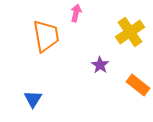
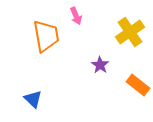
pink arrow: moved 3 px down; rotated 144 degrees clockwise
blue triangle: rotated 18 degrees counterclockwise
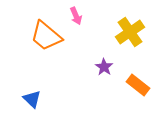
orange trapezoid: rotated 140 degrees clockwise
purple star: moved 4 px right, 2 px down
blue triangle: moved 1 px left
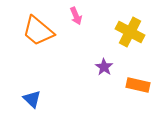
yellow cross: rotated 28 degrees counterclockwise
orange trapezoid: moved 8 px left, 5 px up
orange rectangle: rotated 25 degrees counterclockwise
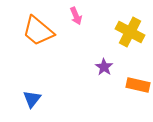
blue triangle: rotated 24 degrees clockwise
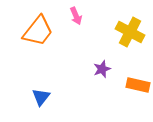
orange trapezoid: rotated 92 degrees counterclockwise
purple star: moved 2 px left, 2 px down; rotated 18 degrees clockwise
blue triangle: moved 9 px right, 2 px up
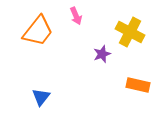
purple star: moved 15 px up
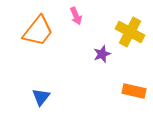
orange rectangle: moved 4 px left, 6 px down
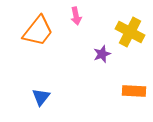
pink arrow: rotated 12 degrees clockwise
orange rectangle: rotated 10 degrees counterclockwise
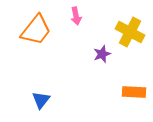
orange trapezoid: moved 2 px left, 1 px up
orange rectangle: moved 1 px down
blue triangle: moved 3 px down
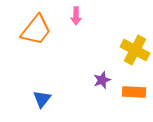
pink arrow: rotated 12 degrees clockwise
yellow cross: moved 5 px right, 18 px down
purple star: moved 26 px down
blue triangle: moved 1 px right, 1 px up
